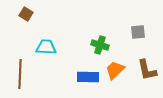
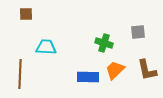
brown square: rotated 32 degrees counterclockwise
green cross: moved 4 px right, 2 px up
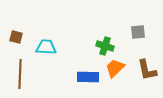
brown square: moved 10 px left, 23 px down; rotated 16 degrees clockwise
green cross: moved 1 px right, 3 px down
orange trapezoid: moved 2 px up
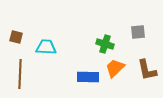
green cross: moved 2 px up
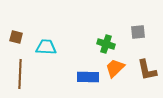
green cross: moved 1 px right
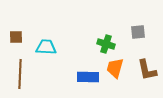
brown square: rotated 16 degrees counterclockwise
orange trapezoid: rotated 30 degrees counterclockwise
